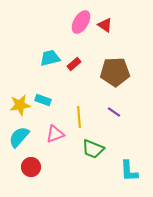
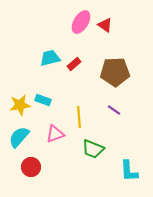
purple line: moved 2 px up
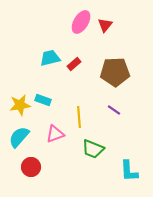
red triangle: rotated 35 degrees clockwise
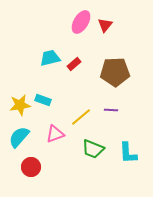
purple line: moved 3 px left; rotated 32 degrees counterclockwise
yellow line: moved 2 px right; rotated 55 degrees clockwise
cyan L-shape: moved 1 px left, 18 px up
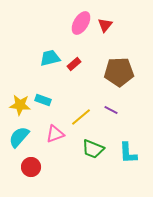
pink ellipse: moved 1 px down
brown pentagon: moved 4 px right
yellow star: rotated 15 degrees clockwise
purple line: rotated 24 degrees clockwise
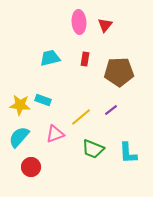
pink ellipse: moved 2 px left, 1 px up; rotated 35 degrees counterclockwise
red rectangle: moved 11 px right, 5 px up; rotated 40 degrees counterclockwise
purple line: rotated 64 degrees counterclockwise
